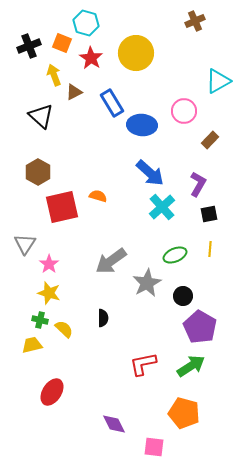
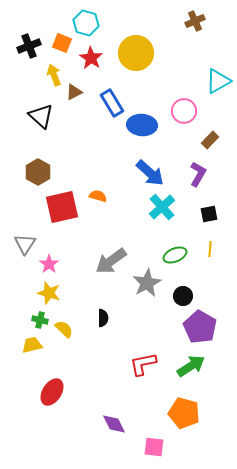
purple L-shape: moved 10 px up
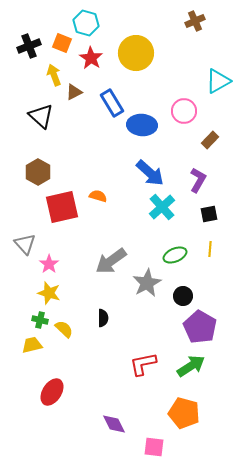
purple L-shape: moved 6 px down
gray triangle: rotated 15 degrees counterclockwise
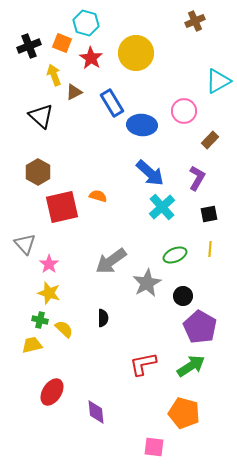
purple L-shape: moved 1 px left, 2 px up
purple diamond: moved 18 px left, 12 px up; rotated 20 degrees clockwise
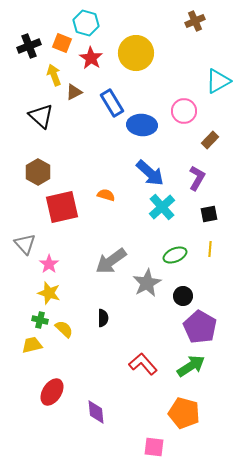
orange semicircle: moved 8 px right, 1 px up
red L-shape: rotated 60 degrees clockwise
